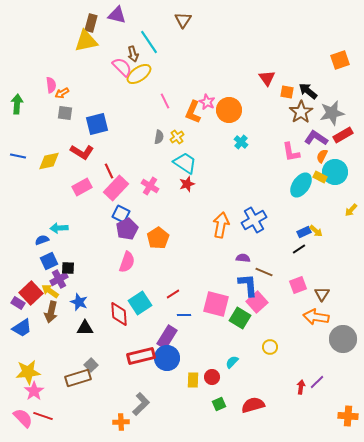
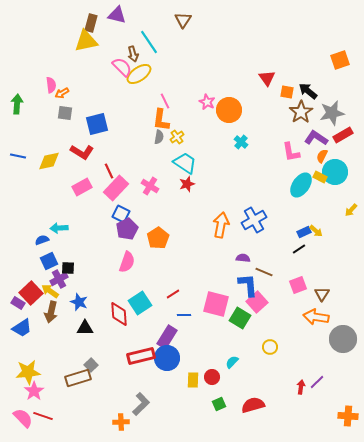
orange L-shape at (193, 112): moved 32 px left, 8 px down; rotated 15 degrees counterclockwise
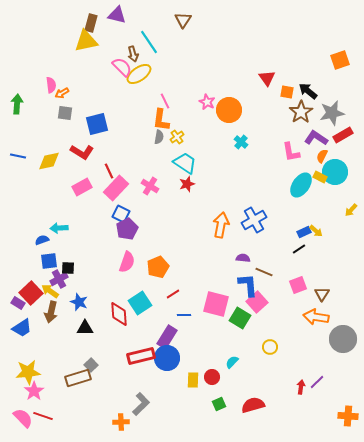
orange pentagon at (158, 238): moved 29 px down; rotated 10 degrees clockwise
blue square at (49, 261): rotated 18 degrees clockwise
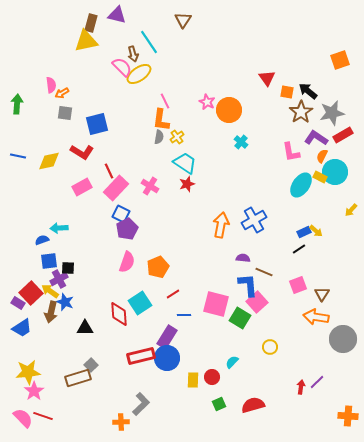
blue star at (79, 302): moved 14 px left
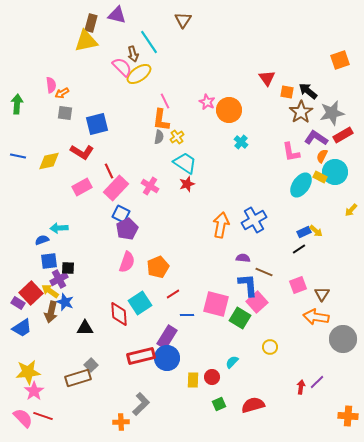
blue line at (184, 315): moved 3 px right
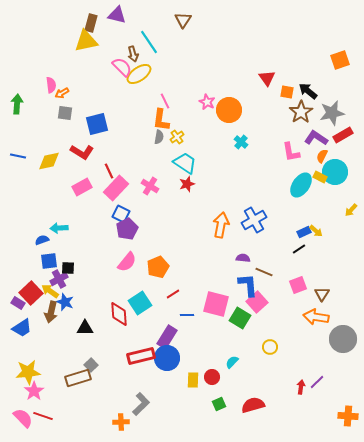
pink semicircle at (127, 262): rotated 20 degrees clockwise
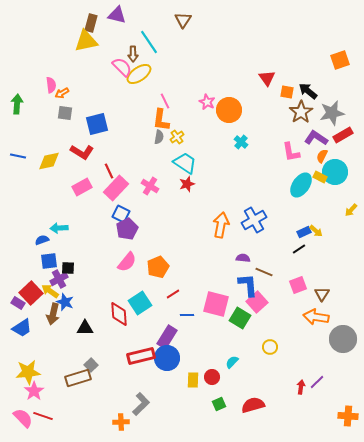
brown arrow at (133, 54): rotated 14 degrees clockwise
brown arrow at (51, 312): moved 2 px right, 2 px down
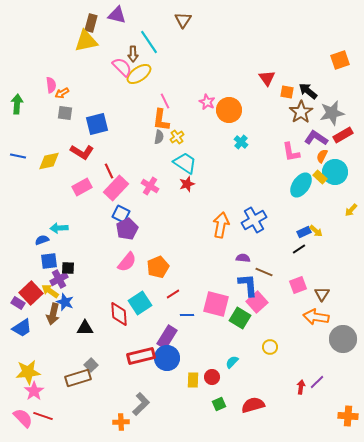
yellow rectangle at (320, 177): rotated 16 degrees clockwise
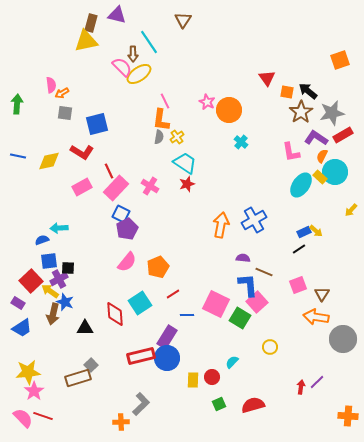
red square at (31, 293): moved 12 px up
pink square at (216, 304): rotated 12 degrees clockwise
red diamond at (119, 314): moved 4 px left
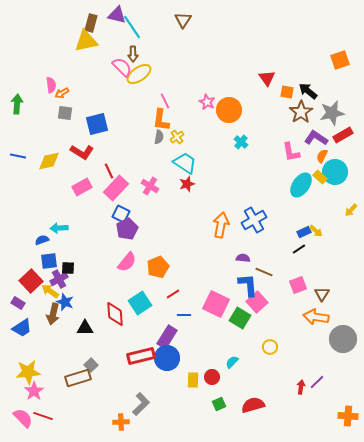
cyan line at (149, 42): moved 17 px left, 15 px up
blue line at (187, 315): moved 3 px left
